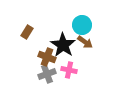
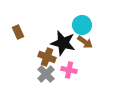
brown rectangle: moved 9 px left; rotated 56 degrees counterclockwise
black star: moved 2 px up; rotated 20 degrees counterclockwise
gray cross: moved 1 px left; rotated 24 degrees counterclockwise
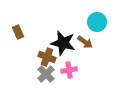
cyan circle: moved 15 px right, 3 px up
pink cross: rotated 21 degrees counterclockwise
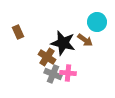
brown arrow: moved 2 px up
brown cross: rotated 12 degrees clockwise
pink cross: moved 1 px left, 3 px down; rotated 14 degrees clockwise
gray cross: moved 7 px right; rotated 24 degrees counterclockwise
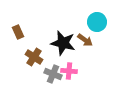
brown cross: moved 13 px left
pink cross: moved 1 px right, 2 px up
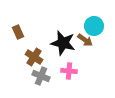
cyan circle: moved 3 px left, 4 px down
gray cross: moved 12 px left, 2 px down
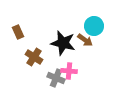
gray cross: moved 15 px right, 2 px down
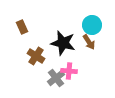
cyan circle: moved 2 px left, 1 px up
brown rectangle: moved 4 px right, 5 px up
brown arrow: moved 4 px right, 2 px down; rotated 21 degrees clockwise
brown cross: moved 2 px right, 1 px up
gray cross: rotated 30 degrees clockwise
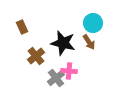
cyan circle: moved 1 px right, 2 px up
brown cross: rotated 18 degrees clockwise
